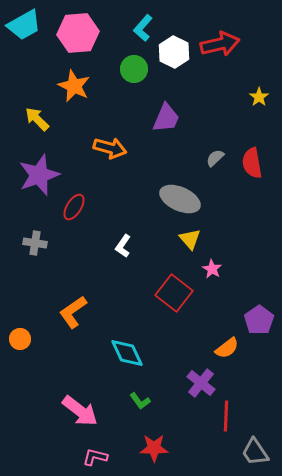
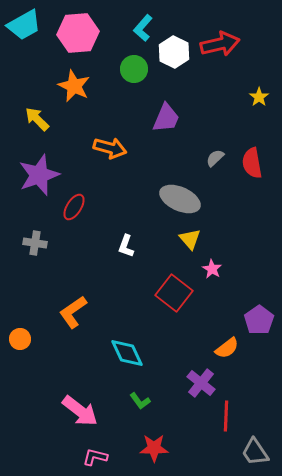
white L-shape: moved 3 px right; rotated 15 degrees counterclockwise
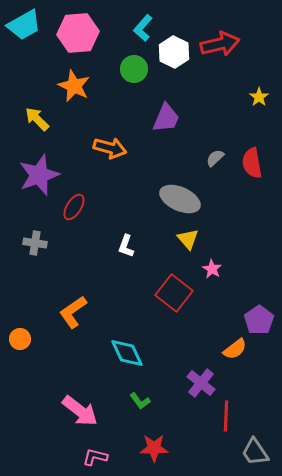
yellow triangle: moved 2 px left
orange semicircle: moved 8 px right, 1 px down
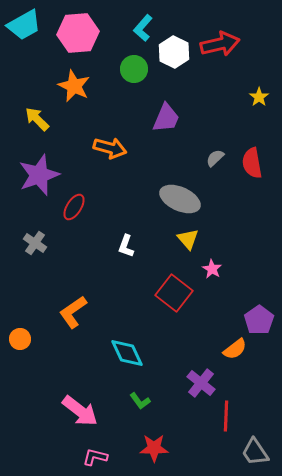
gray cross: rotated 25 degrees clockwise
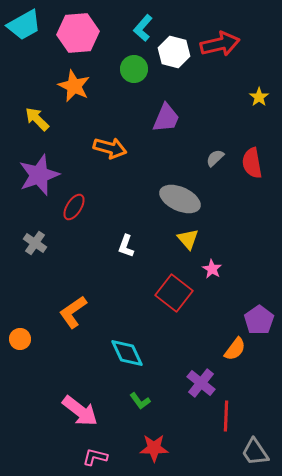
white hexagon: rotated 12 degrees counterclockwise
orange semicircle: rotated 15 degrees counterclockwise
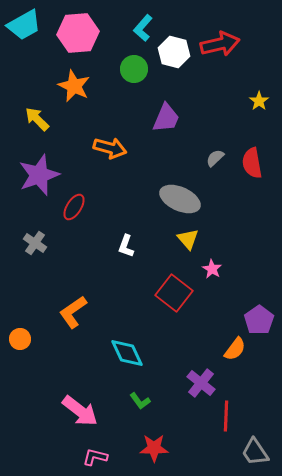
yellow star: moved 4 px down
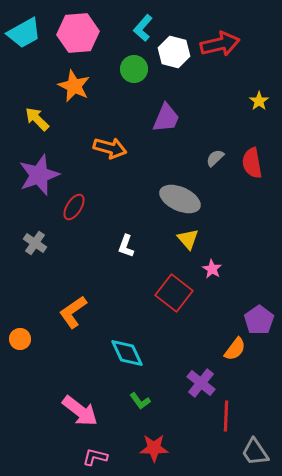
cyan trapezoid: moved 8 px down
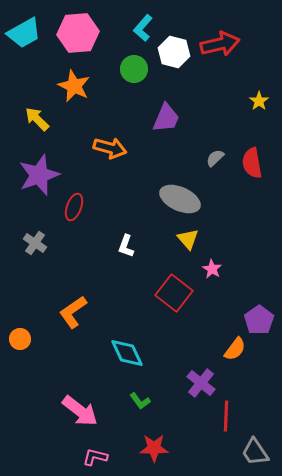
red ellipse: rotated 12 degrees counterclockwise
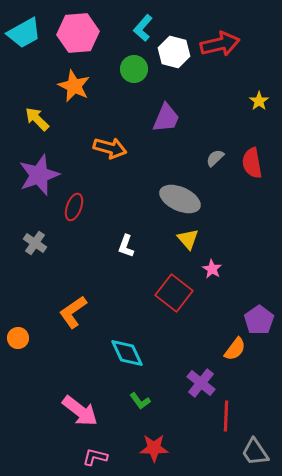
orange circle: moved 2 px left, 1 px up
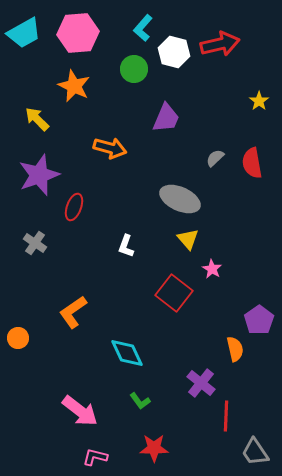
orange semicircle: rotated 50 degrees counterclockwise
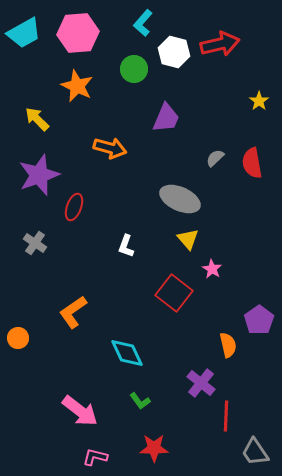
cyan L-shape: moved 5 px up
orange star: moved 3 px right
orange semicircle: moved 7 px left, 4 px up
